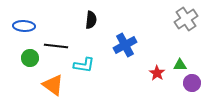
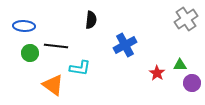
green circle: moved 5 px up
cyan L-shape: moved 4 px left, 3 px down
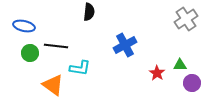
black semicircle: moved 2 px left, 8 px up
blue ellipse: rotated 10 degrees clockwise
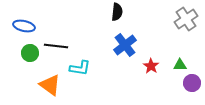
black semicircle: moved 28 px right
blue cross: rotated 10 degrees counterclockwise
red star: moved 6 px left, 7 px up
orange triangle: moved 3 px left
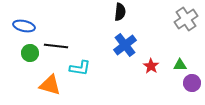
black semicircle: moved 3 px right
orange triangle: rotated 20 degrees counterclockwise
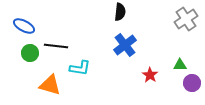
blue ellipse: rotated 15 degrees clockwise
red star: moved 1 px left, 9 px down
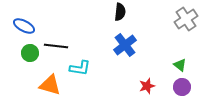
green triangle: rotated 40 degrees clockwise
red star: moved 3 px left, 11 px down; rotated 21 degrees clockwise
purple circle: moved 10 px left, 4 px down
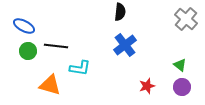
gray cross: rotated 15 degrees counterclockwise
green circle: moved 2 px left, 2 px up
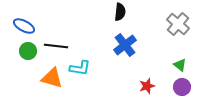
gray cross: moved 8 px left, 5 px down
orange triangle: moved 2 px right, 7 px up
